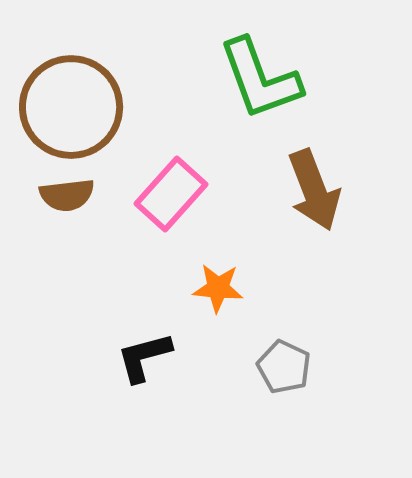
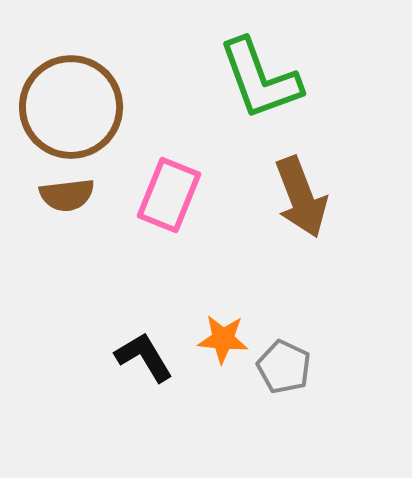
brown arrow: moved 13 px left, 7 px down
pink rectangle: moved 2 px left, 1 px down; rotated 20 degrees counterclockwise
orange star: moved 5 px right, 51 px down
black L-shape: rotated 74 degrees clockwise
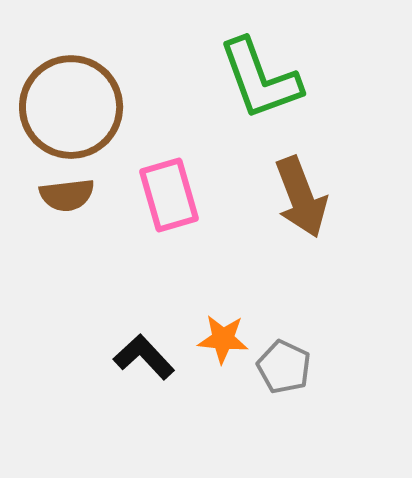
pink rectangle: rotated 38 degrees counterclockwise
black L-shape: rotated 12 degrees counterclockwise
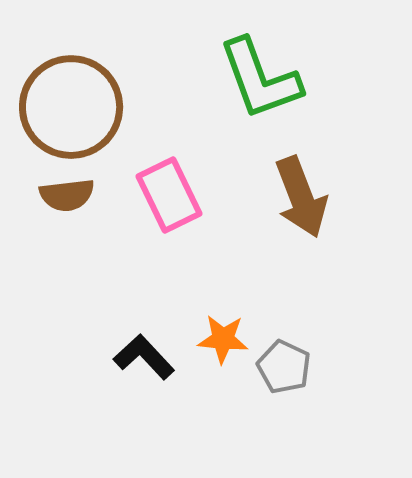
pink rectangle: rotated 10 degrees counterclockwise
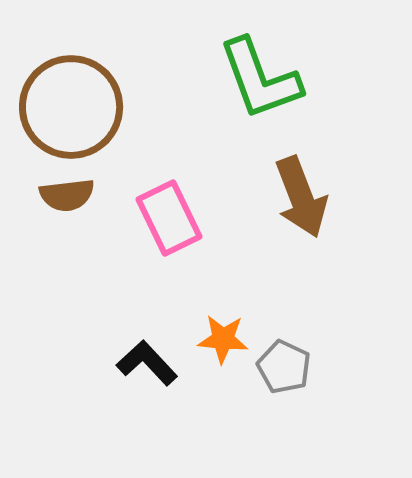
pink rectangle: moved 23 px down
black L-shape: moved 3 px right, 6 px down
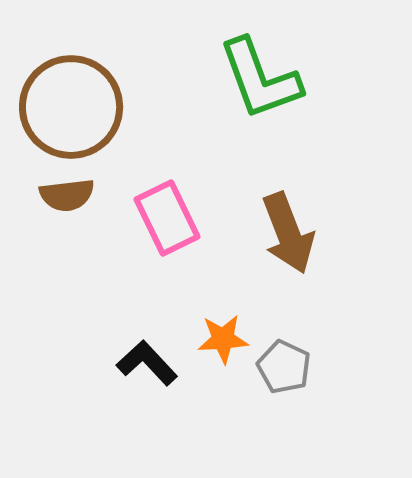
brown arrow: moved 13 px left, 36 px down
pink rectangle: moved 2 px left
orange star: rotated 9 degrees counterclockwise
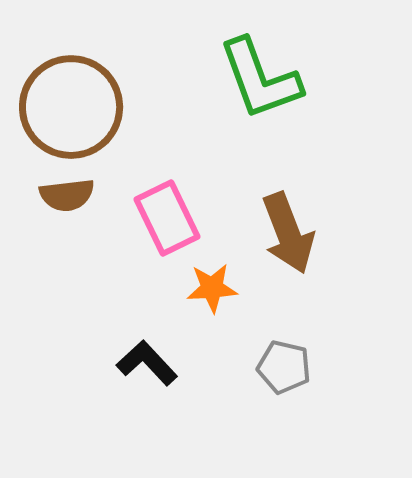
orange star: moved 11 px left, 51 px up
gray pentagon: rotated 12 degrees counterclockwise
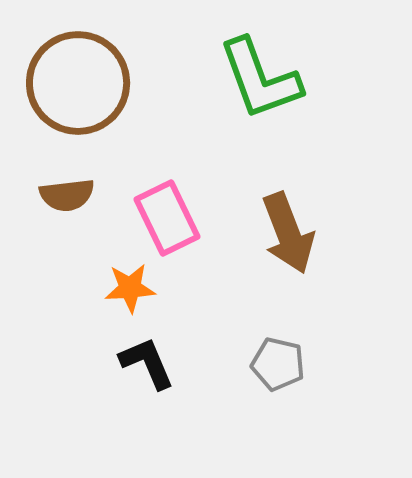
brown circle: moved 7 px right, 24 px up
orange star: moved 82 px left
black L-shape: rotated 20 degrees clockwise
gray pentagon: moved 6 px left, 3 px up
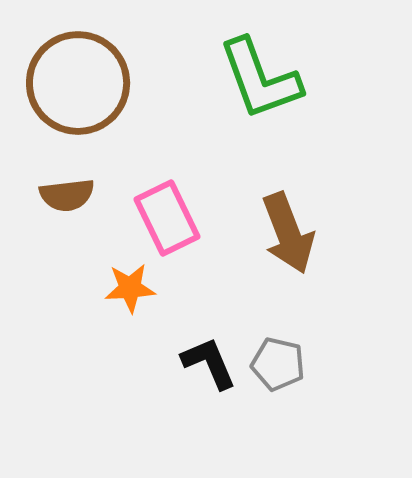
black L-shape: moved 62 px right
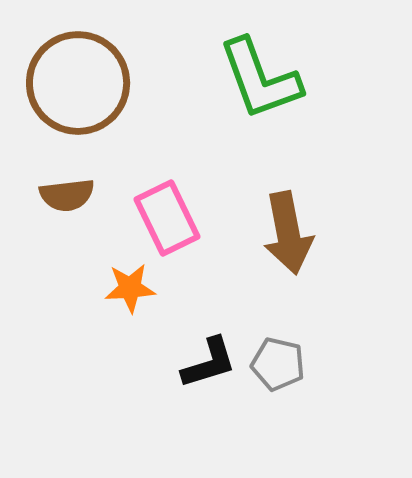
brown arrow: rotated 10 degrees clockwise
black L-shape: rotated 96 degrees clockwise
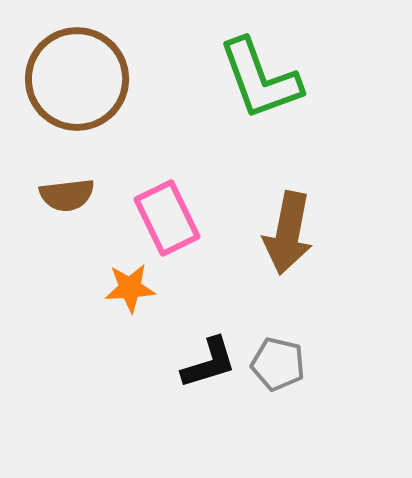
brown circle: moved 1 px left, 4 px up
brown arrow: rotated 22 degrees clockwise
